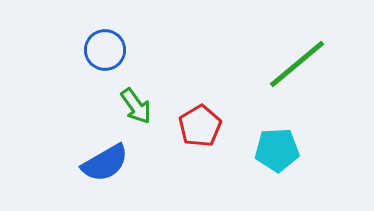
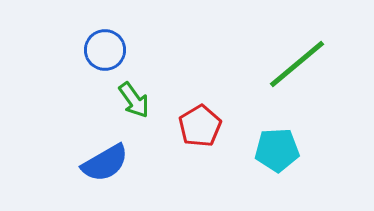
green arrow: moved 2 px left, 6 px up
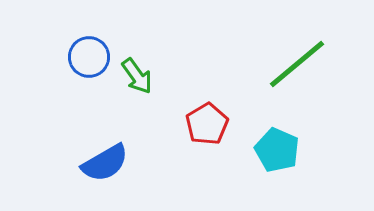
blue circle: moved 16 px left, 7 px down
green arrow: moved 3 px right, 24 px up
red pentagon: moved 7 px right, 2 px up
cyan pentagon: rotated 27 degrees clockwise
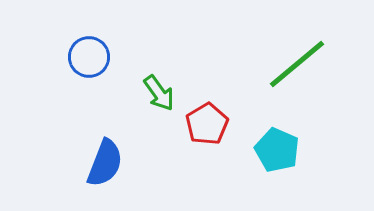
green arrow: moved 22 px right, 17 px down
blue semicircle: rotated 39 degrees counterclockwise
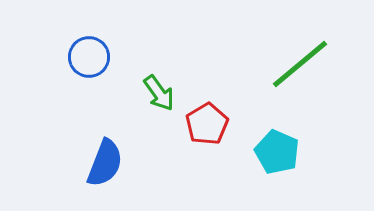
green line: moved 3 px right
cyan pentagon: moved 2 px down
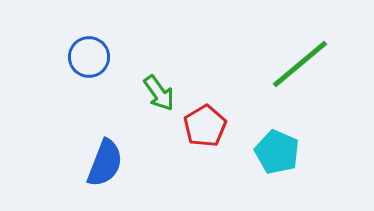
red pentagon: moved 2 px left, 2 px down
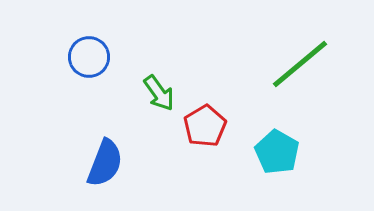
cyan pentagon: rotated 6 degrees clockwise
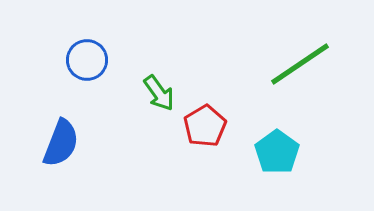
blue circle: moved 2 px left, 3 px down
green line: rotated 6 degrees clockwise
cyan pentagon: rotated 6 degrees clockwise
blue semicircle: moved 44 px left, 20 px up
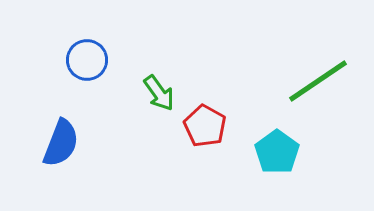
green line: moved 18 px right, 17 px down
red pentagon: rotated 12 degrees counterclockwise
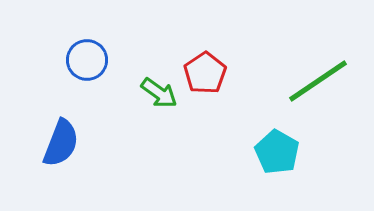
green arrow: rotated 18 degrees counterclockwise
red pentagon: moved 53 px up; rotated 9 degrees clockwise
cyan pentagon: rotated 6 degrees counterclockwise
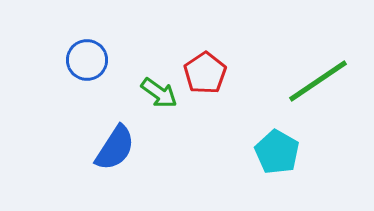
blue semicircle: moved 54 px right, 5 px down; rotated 12 degrees clockwise
